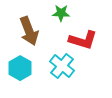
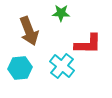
red L-shape: moved 5 px right, 4 px down; rotated 16 degrees counterclockwise
cyan hexagon: rotated 25 degrees clockwise
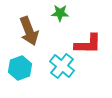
green star: moved 1 px left
cyan hexagon: rotated 15 degrees counterclockwise
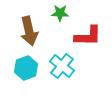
brown arrow: rotated 8 degrees clockwise
red L-shape: moved 8 px up
cyan hexagon: moved 6 px right
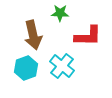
brown arrow: moved 4 px right, 4 px down
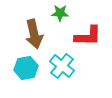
brown arrow: moved 1 px right, 1 px up
cyan hexagon: rotated 10 degrees clockwise
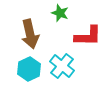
green star: rotated 18 degrees clockwise
brown arrow: moved 4 px left
cyan hexagon: moved 3 px right, 1 px down; rotated 15 degrees counterclockwise
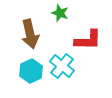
red L-shape: moved 4 px down
cyan hexagon: moved 2 px right, 2 px down
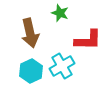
brown arrow: moved 1 px up
cyan cross: rotated 20 degrees clockwise
